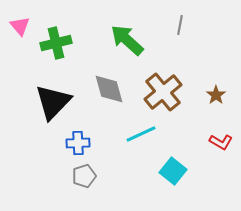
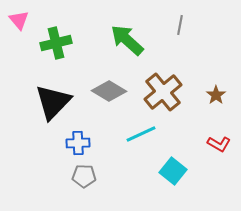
pink triangle: moved 1 px left, 6 px up
gray diamond: moved 2 px down; rotated 44 degrees counterclockwise
red L-shape: moved 2 px left, 2 px down
gray pentagon: rotated 20 degrees clockwise
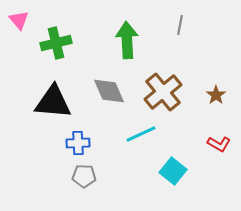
green arrow: rotated 45 degrees clockwise
gray diamond: rotated 36 degrees clockwise
black triangle: rotated 51 degrees clockwise
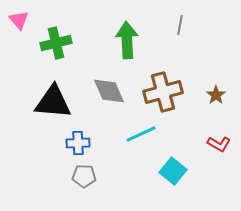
brown cross: rotated 24 degrees clockwise
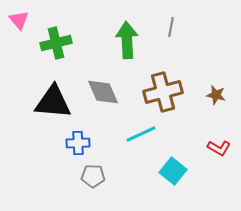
gray line: moved 9 px left, 2 px down
gray diamond: moved 6 px left, 1 px down
brown star: rotated 24 degrees counterclockwise
red L-shape: moved 4 px down
gray pentagon: moved 9 px right
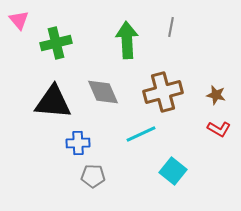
red L-shape: moved 19 px up
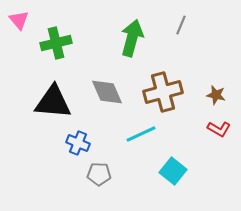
gray line: moved 10 px right, 2 px up; rotated 12 degrees clockwise
green arrow: moved 5 px right, 2 px up; rotated 18 degrees clockwise
gray diamond: moved 4 px right
blue cross: rotated 25 degrees clockwise
gray pentagon: moved 6 px right, 2 px up
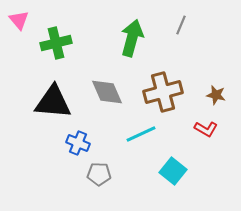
red L-shape: moved 13 px left
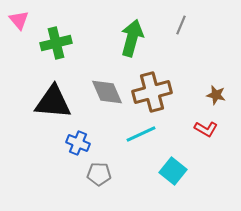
brown cross: moved 11 px left
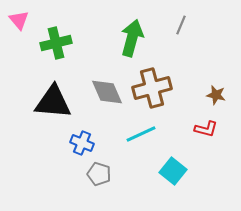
brown cross: moved 4 px up
red L-shape: rotated 15 degrees counterclockwise
blue cross: moved 4 px right
gray pentagon: rotated 15 degrees clockwise
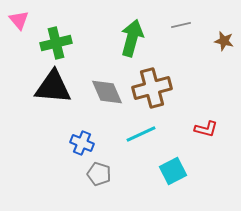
gray line: rotated 54 degrees clockwise
brown star: moved 8 px right, 54 px up
black triangle: moved 15 px up
cyan square: rotated 24 degrees clockwise
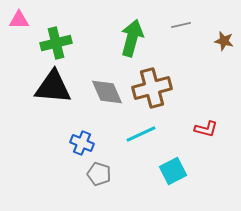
pink triangle: rotated 50 degrees counterclockwise
